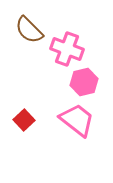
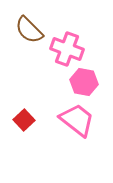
pink hexagon: rotated 24 degrees clockwise
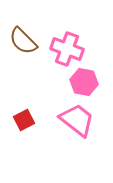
brown semicircle: moved 6 px left, 11 px down
red square: rotated 15 degrees clockwise
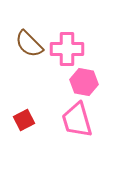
brown semicircle: moved 6 px right, 3 px down
pink cross: rotated 20 degrees counterclockwise
pink trapezoid: rotated 144 degrees counterclockwise
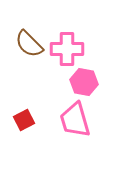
pink trapezoid: moved 2 px left
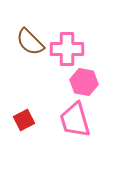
brown semicircle: moved 1 px right, 2 px up
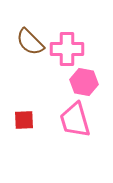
red square: rotated 25 degrees clockwise
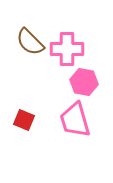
red square: rotated 25 degrees clockwise
